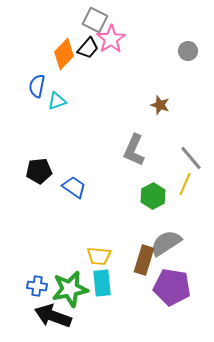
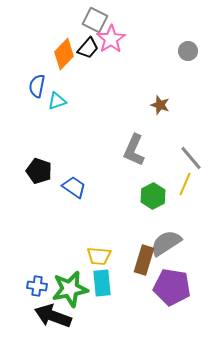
black pentagon: rotated 25 degrees clockwise
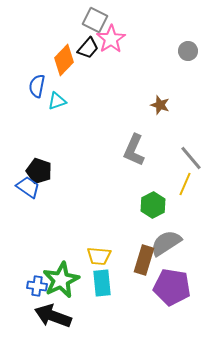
orange diamond: moved 6 px down
blue trapezoid: moved 46 px left
green hexagon: moved 9 px down
green star: moved 9 px left, 9 px up; rotated 15 degrees counterclockwise
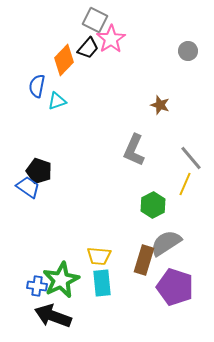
purple pentagon: moved 3 px right; rotated 9 degrees clockwise
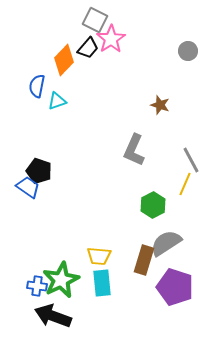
gray line: moved 2 px down; rotated 12 degrees clockwise
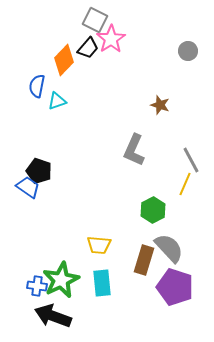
green hexagon: moved 5 px down
gray semicircle: moved 3 px right, 5 px down; rotated 80 degrees clockwise
yellow trapezoid: moved 11 px up
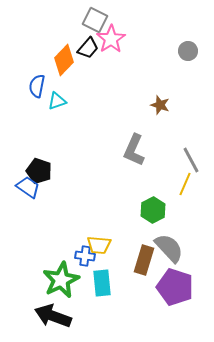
blue cross: moved 48 px right, 30 px up
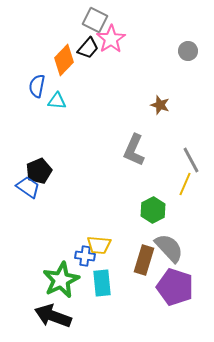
cyan triangle: rotated 24 degrees clockwise
black pentagon: rotated 30 degrees clockwise
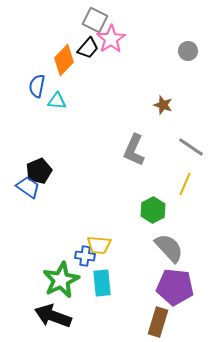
brown star: moved 3 px right
gray line: moved 13 px up; rotated 28 degrees counterclockwise
brown rectangle: moved 14 px right, 62 px down
purple pentagon: rotated 12 degrees counterclockwise
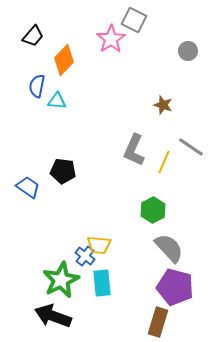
gray square: moved 39 px right
black trapezoid: moved 55 px left, 12 px up
black pentagon: moved 24 px right; rotated 30 degrees clockwise
yellow line: moved 21 px left, 22 px up
blue cross: rotated 30 degrees clockwise
purple pentagon: rotated 9 degrees clockwise
